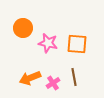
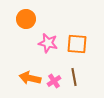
orange circle: moved 3 px right, 9 px up
orange arrow: rotated 35 degrees clockwise
pink cross: moved 1 px right, 2 px up
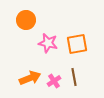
orange circle: moved 1 px down
orange square: rotated 15 degrees counterclockwise
orange arrow: rotated 145 degrees clockwise
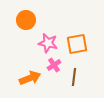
brown line: rotated 18 degrees clockwise
pink cross: moved 16 px up
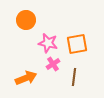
pink cross: moved 1 px left, 1 px up
orange arrow: moved 4 px left
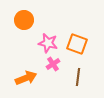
orange circle: moved 2 px left
orange square: rotated 30 degrees clockwise
brown line: moved 4 px right
